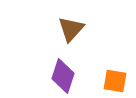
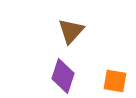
brown triangle: moved 2 px down
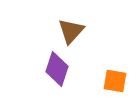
purple diamond: moved 6 px left, 7 px up
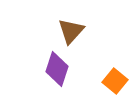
orange square: rotated 30 degrees clockwise
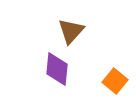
purple diamond: rotated 12 degrees counterclockwise
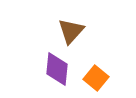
orange square: moved 19 px left, 3 px up
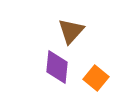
purple diamond: moved 2 px up
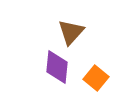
brown triangle: moved 1 px down
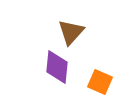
orange square: moved 4 px right, 4 px down; rotated 15 degrees counterclockwise
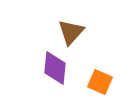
purple diamond: moved 2 px left, 1 px down
